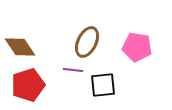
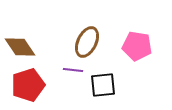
pink pentagon: moved 1 px up
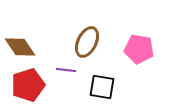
pink pentagon: moved 2 px right, 3 px down
purple line: moved 7 px left
black square: moved 1 px left, 2 px down; rotated 16 degrees clockwise
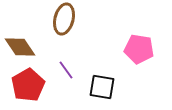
brown ellipse: moved 23 px left, 23 px up; rotated 12 degrees counterclockwise
purple line: rotated 48 degrees clockwise
red pentagon: rotated 12 degrees counterclockwise
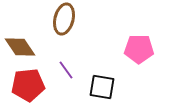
pink pentagon: rotated 8 degrees counterclockwise
red pentagon: rotated 24 degrees clockwise
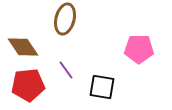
brown ellipse: moved 1 px right
brown diamond: moved 3 px right
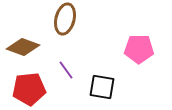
brown diamond: rotated 36 degrees counterclockwise
red pentagon: moved 1 px right, 4 px down
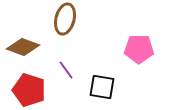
red pentagon: moved 1 px down; rotated 24 degrees clockwise
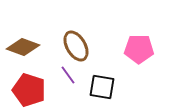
brown ellipse: moved 11 px right, 27 px down; rotated 44 degrees counterclockwise
purple line: moved 2 px right, 5 px down
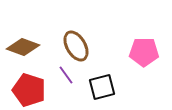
pink pentagon: moved 5 px right, 3 px down
purple line: moved 2 px left
black square: rotated 24 degrees counterclockwise
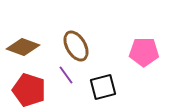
black square: moved 1 px right
